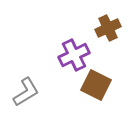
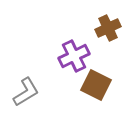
purple cross: moved 1 px down
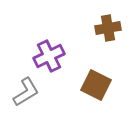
brown cross: rotated 15 degrees clockwise
purple cross: moved 25 px left
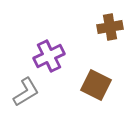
brown cross: moved 2 px right, 1 px up
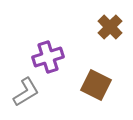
brown cross: rotated 35 degrees counterclockwise
purple cross: moved 1 px left, 1 px down; rotated 8 degrees clockwise
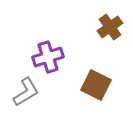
brown cross: rotated 10 degrees clockwise
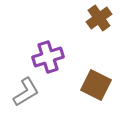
brown cross: moved 11 px left, 9 px up
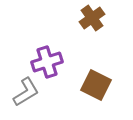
brown cross: moved 7 px left
purple cross: moved 1 px left, 5 px down
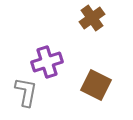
gray L-shape: rotated 48 degrees counterclockwise
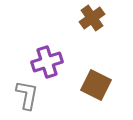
gray L-shape: moved 1 px right, 3 px down
